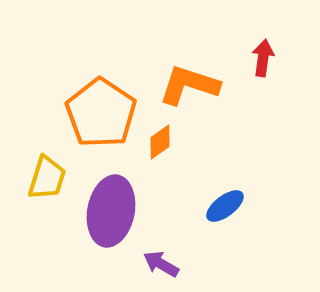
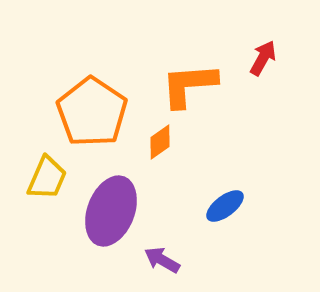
red arrow: rotated 21 degrees clockwise
orange L-shape: rotated 22 degrees counterclockwise
orange pentagon: moved 9 px left, 1 px up
yellow trapezoid: rotated 6 degrees clockwise
purple ellipse: rotated 10 degrees clockwise
purple arrow: moved 1 px right, 4 px up
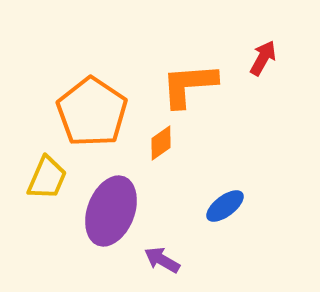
orange diamond: moved 1 px right, 1 px down
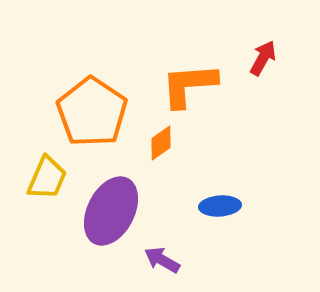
blue ellipse: moved 5 px left; rotated 33 degrees clockwise
purple ellipse: rotated 6 degrees clockwise
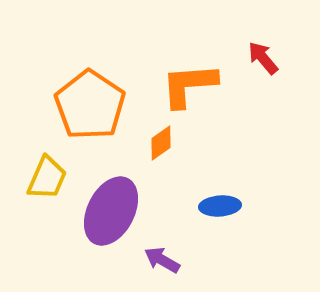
red arrow: rotated 69 degrees counterclockwise
orange pentagon: moved 2 px left, 7 px up
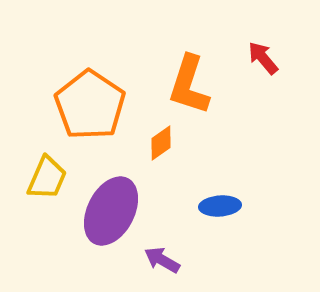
orange L-shape: rotated 68 degrees counterclockwise
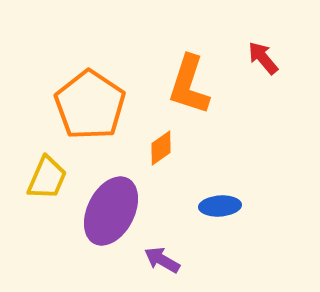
orange diamond: moved 5 px down
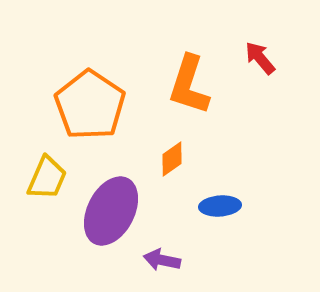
red arrow: moved 3 px left
orange diamond: moved 11 px right, 11 px down
purple arrow: rotated 18 degrees counterclockwise
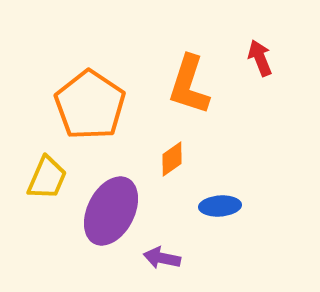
red arrow: rotated 18 degrees clockwise
purple arrow: moved 2 px up
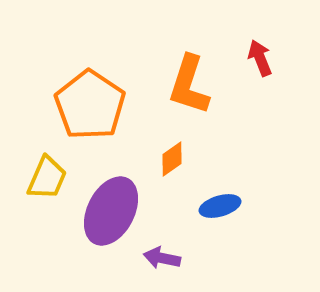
blue ellipse: rotated 12 degrees counterclockwise
